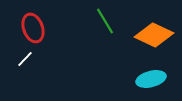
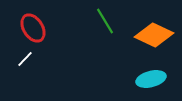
red ellipse: rotated 12 degrees counterclockwise
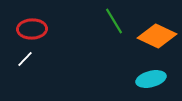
green line: moved 9 px right
red ellipse: moved 1 px left, 1 px down; rotated 60 degrees counterclockwise
orange diamond: moved 3 px right, 1 px down
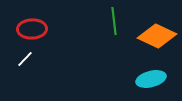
green line: rotated 24 degrees clockwise
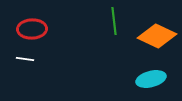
white line: rotated 54 degrees clockwise
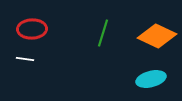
green line: moved 11 px left, 12 px down; rotated 24 degrees clockwise
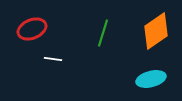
red ellipse: rotated 20 degrees counterclockwise
orange diamond: moved 1 px left, 5 px up; rotated 60 degrees counterclockwise
white line: moved 28 px right
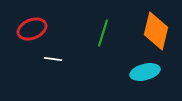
orange diamond: rotated 42 degrees counterclockwise
cyan ellipse: moved 6 px left, 7 px up
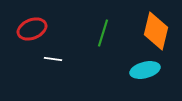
cyan ellipse: moved 2 px up
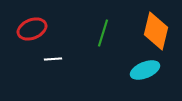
white line: rotated 12 degrees counterclockwise
cyan ellipse: rotated 8 degrees counterclockwise
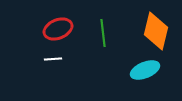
red ellipse: moved 26 px right
green line: rotated 24 degrees counterclockwise
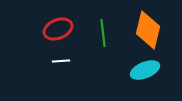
orange diamond: moved 8 px left, 1 px up
white line: moved 8 px right, 2 px down
